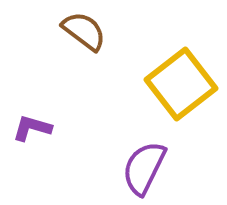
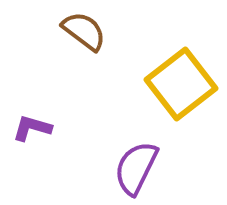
purple semicircle: moved 8 px left
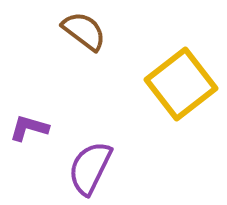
purple L-shape: moved 3 px left
purple semicircle: moved 46 px left
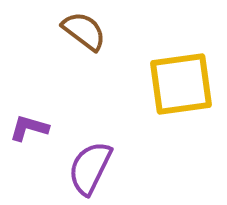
yellow square: rotated 30 degrees clockwise
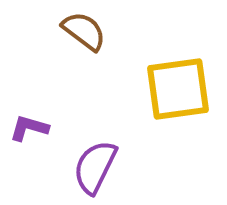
yellow square: moved 3 px left, 5 px down
purple semicircle: moved 5 px right, 1 px up
